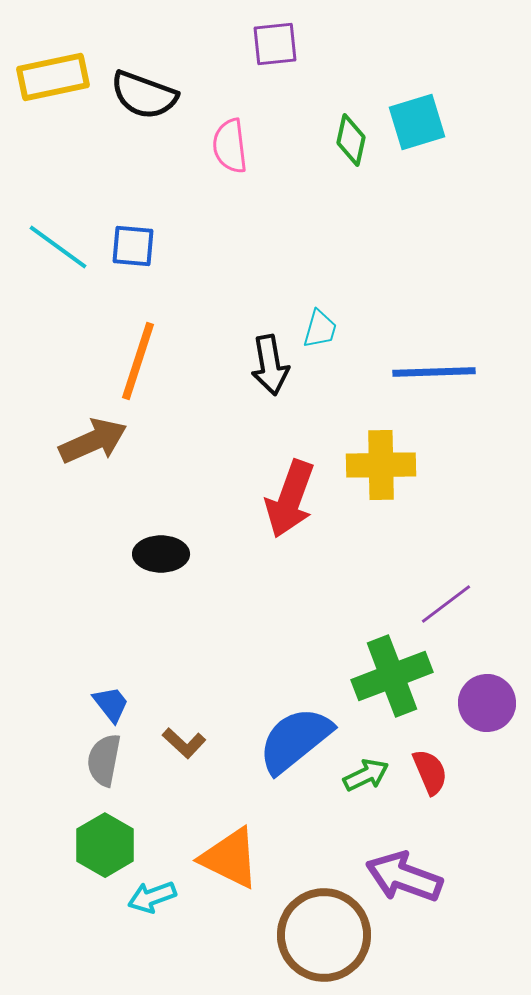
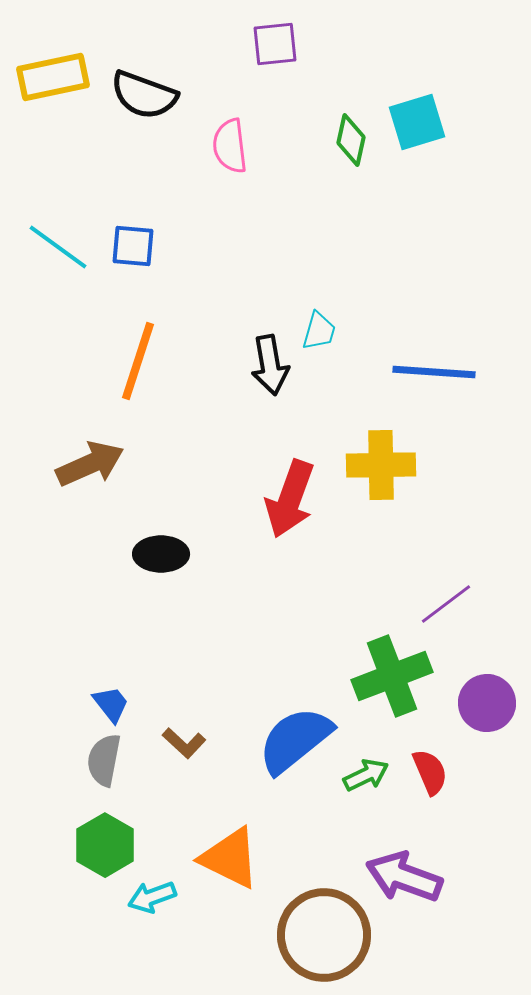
cyan trapezoid: moved 1 px left, 2 px down
blue line: rotated 6 degrees clockwise
brown arrow: moved 3 px left, 23 px down
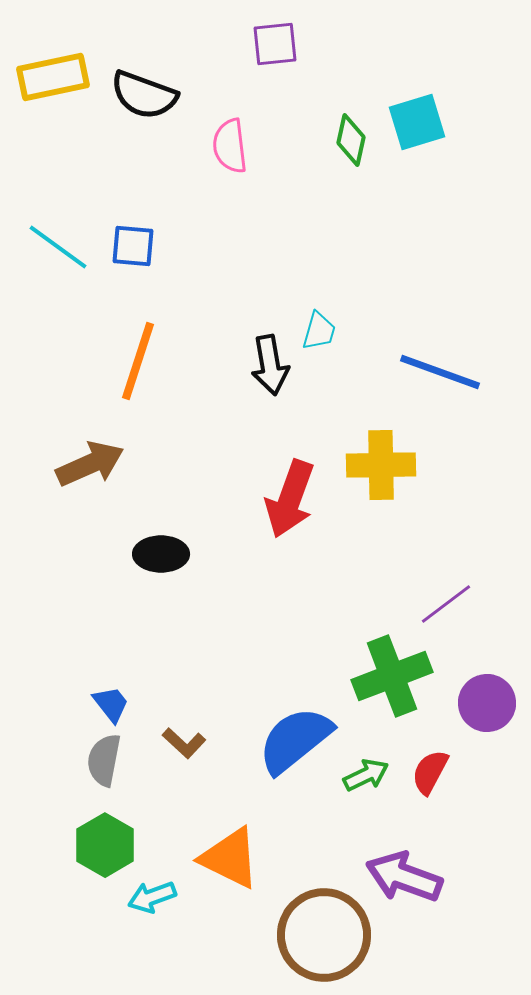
blue line: moved 6 px right; rotated 16 degrees clockwise
red semicircle: rotated 129 degrees counterclockwise
